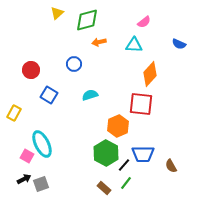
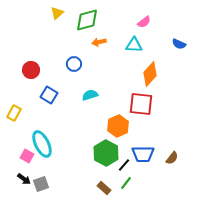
brown semicircle: moved 1 px right, 8 px up; rotated 112 degrees counterclockwise
black arrow: rotated 64 degrees clockwise
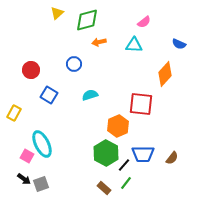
orange diamond: moved 15 px right
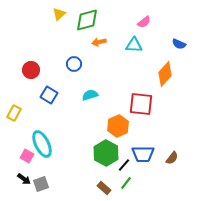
yellow triangle: moved 2 px right, 1 px down
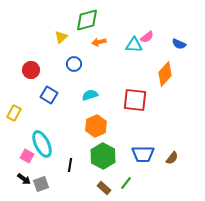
yellow triangle: moved 2 px right, 23 px down
pink semicircle: moved 3 px right, 15 px down
red square: moved 6 px left, 4 px up
orange hexagon: moved 22 px left
green hexagon: moved 3 px left, 3 px down
black line: moved 54 px left; rotated 32 degrees counterclockwise
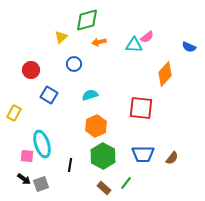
blue semicircle: moved 10 px right, 3 px down
red square: moved 6 px right, 8 px down
cyan ellipse: rotated 8 degrees clockwise
pink square: rotated 24 degrees counterclockwise
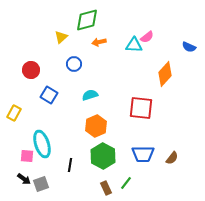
brown rectangle: moved 2 px right; rotated 24 degrees clockwise
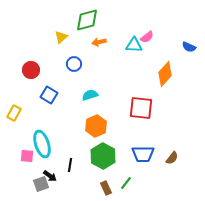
black arrow: moved 26 px right, 3 px up
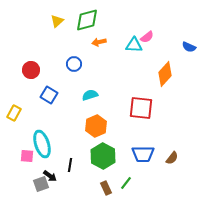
yellow triangle: moved 4 px left, 16 px up
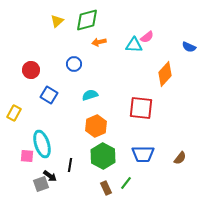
brown semicircle: moved 8 px right
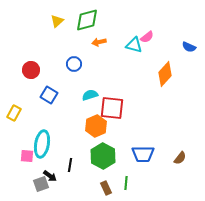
cyan triangle: rotated 12 degrees clockwise
red square: moved 29 px left
cyan ellipse: rotated 28 degrees clockwise
green line: rotated 32 degrees counterclockwise
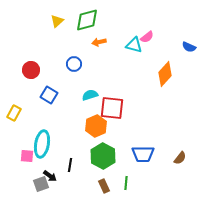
brown rectangle: moved 2 px left, 2 px up
